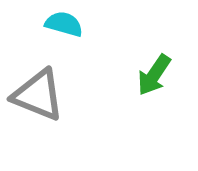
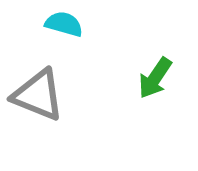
green arrow: moved 1 px right, 3 px down
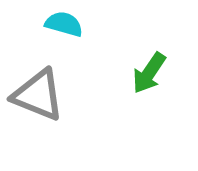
green arrow: moved 6 px left, 5 px up
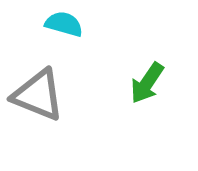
green arrow: moved 2 px left, 10 px down
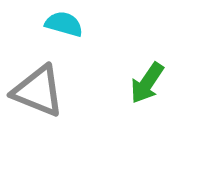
gray triangle: moved 4 px up
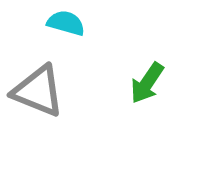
cyan semicircle: moved 2 px right, 1 px up
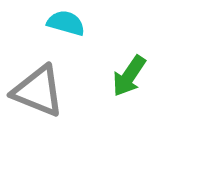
green arrow: moved 18 px left, 7 px up
